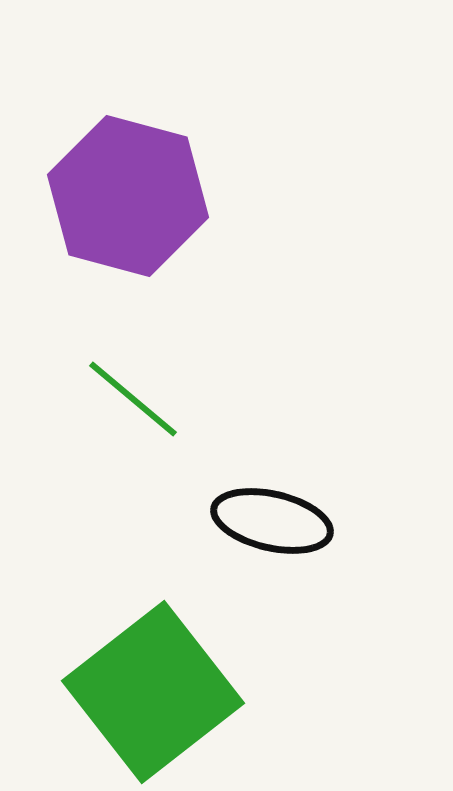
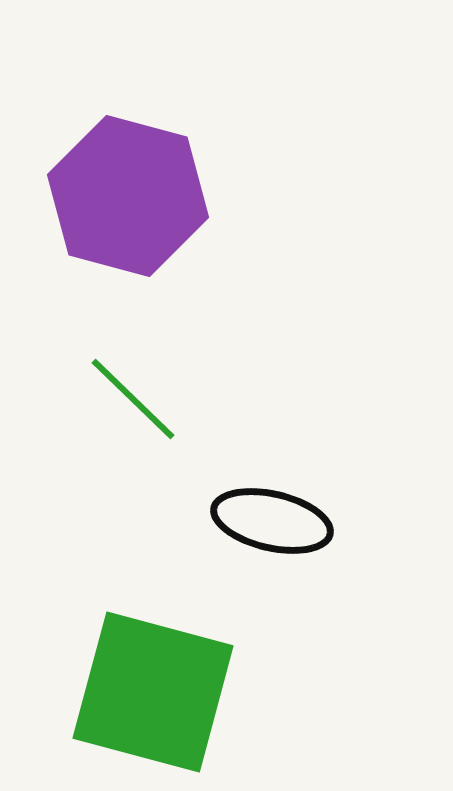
green line: rotated 4 degrees clockwise
green square: rotated 37 degrees counterclockwise
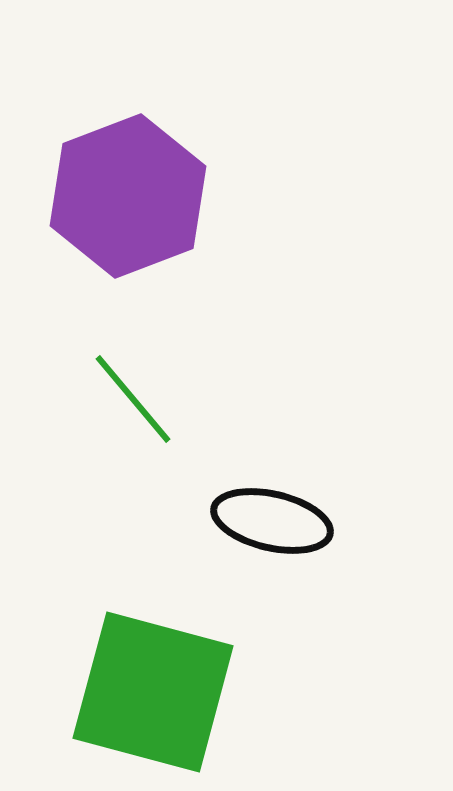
purple hexagon: rotated 24 degrees clockwise
green line: rotated 6 degrees clockwise
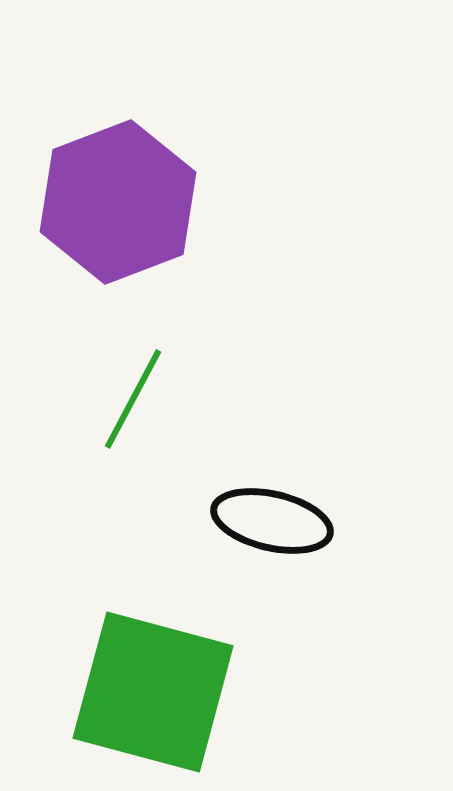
purple hexagon: moved 10 px left, 6 px down
green line: rotated 68 degrees clockwise
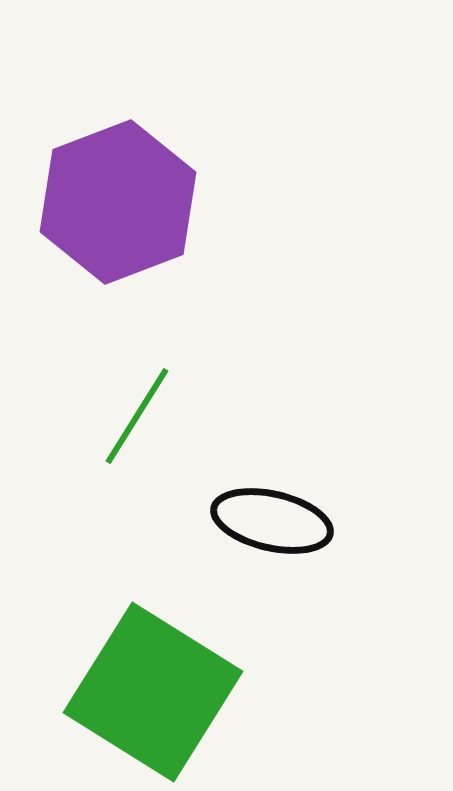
green line: moved 4 px right, 17 px down; rotated 4 degrees clockwise
green square: rotated 17 degrees clockwise
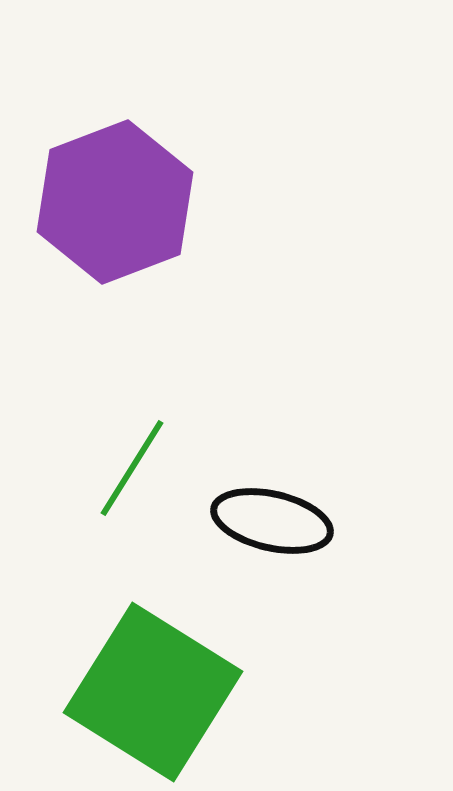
purple hexagon: moved 3 px left
green line: moved 5 px left, 52 px down
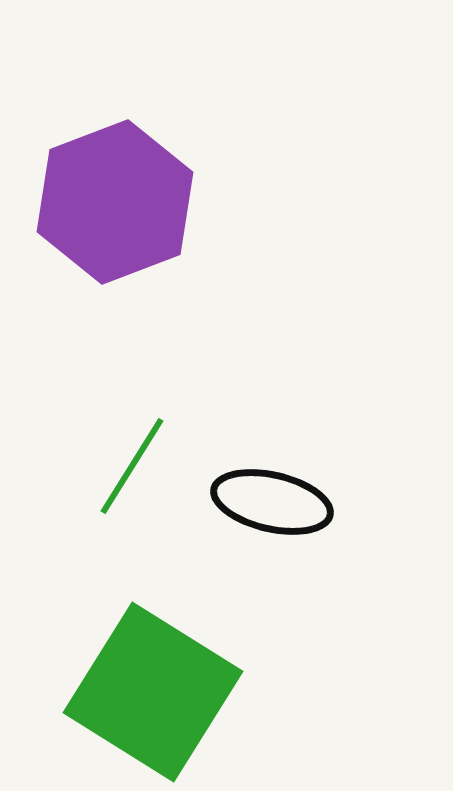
green line: moved 2 px up
black ellipse: moved 19 px up
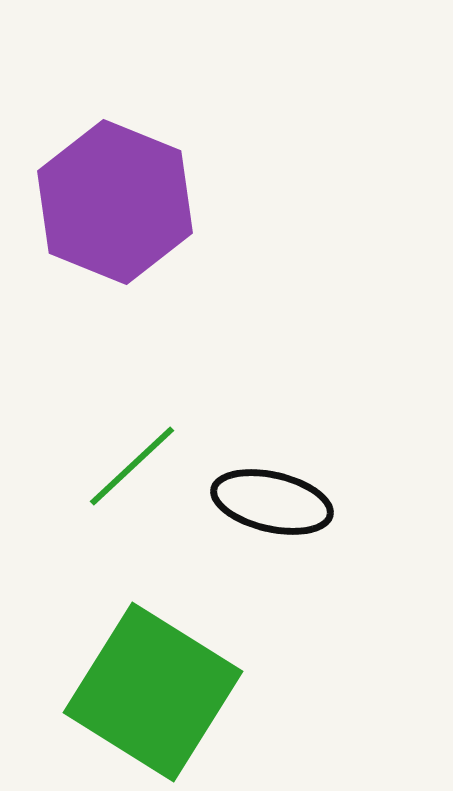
purple hexagon: rotated 17 degrees counterclockwise
green line: rotated 15 degrees clockwise
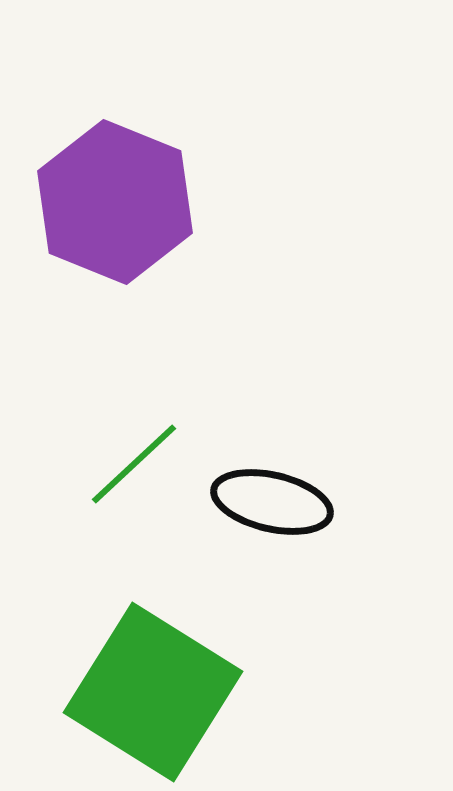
green line: moved 2 px right, 2 px up
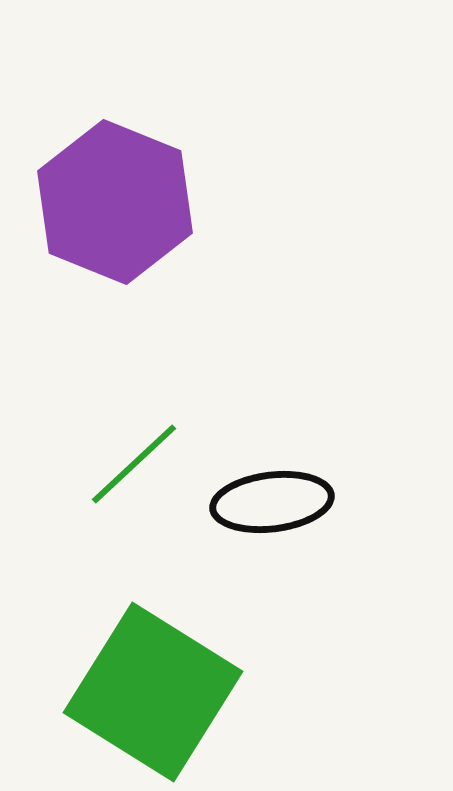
black ellipse: rotated 20 degrees counterclockwise
